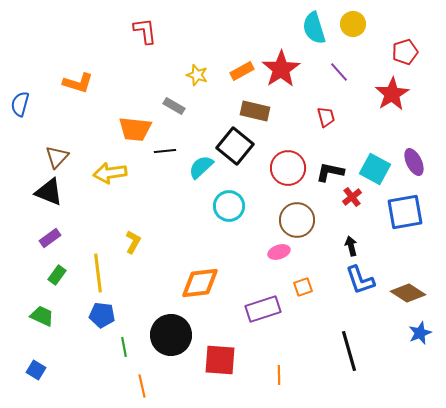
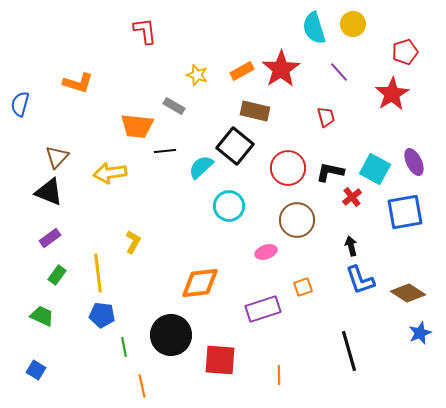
orange trapezoid at (135, 129): moved 2 px right, 3 px up
pink ellipse at (279, 252): moved 13 px left
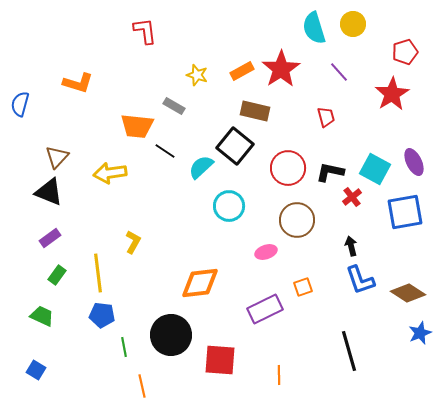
black line at (165, 151): rotated 40 degrees clockwise
purple rectangle at (263, 309): moved 2 px right; rotated 8 degrees counterclockwise
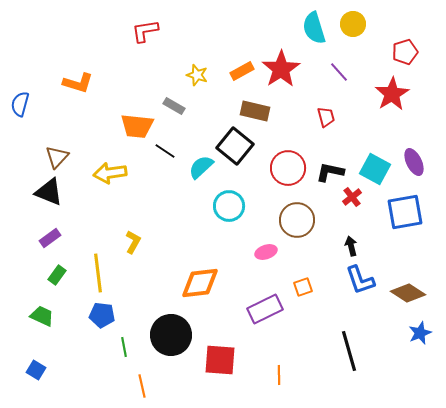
red L-shape at (145, 31): rotated 92 degrees counterclockwise
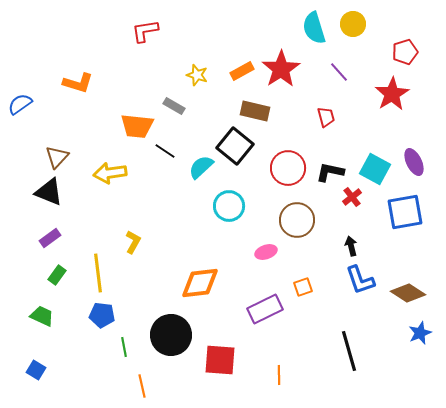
blue semicircle at (20, 104): rotated 40 degrees clockwise
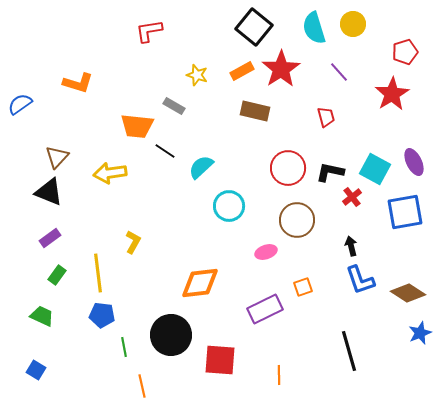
red L-shape at (145, 31): moved 4 px right
black square at (235, 146): moved 19 px right, 119 px up
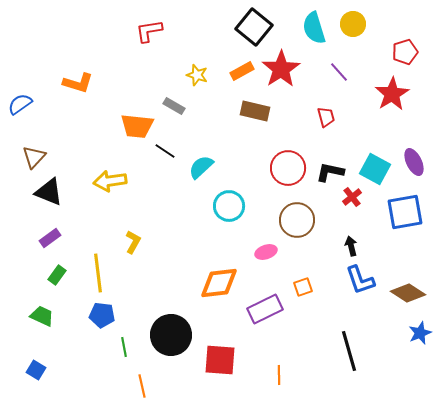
brown triangle at (57, 157): moved 23 px left
yellow arrow at (110, 173): moved 8 px down
orange diamond at (200, 283): moved 19 px right
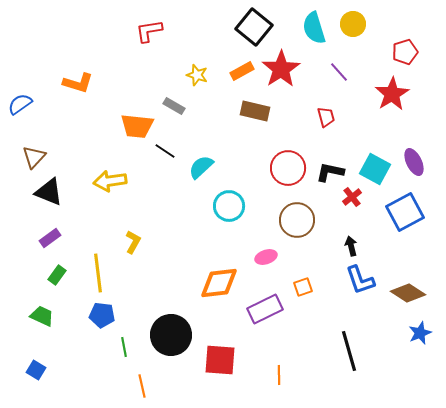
blue square at (405, 212): rotated 18 degrees counterclockwise
pink ellipse at (266, 252): moved 5 px down
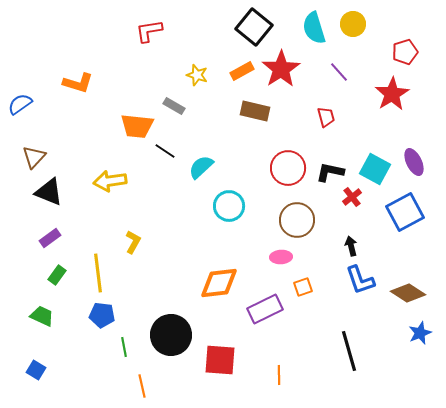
pink ellipse at (266, 257): moved 15 px right; rotated 15 degrees clockwise
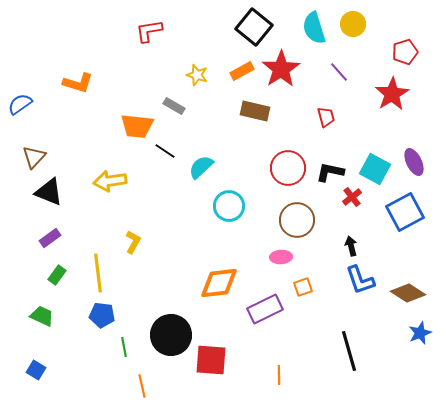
red square at (220, 360): moved 9 px left
